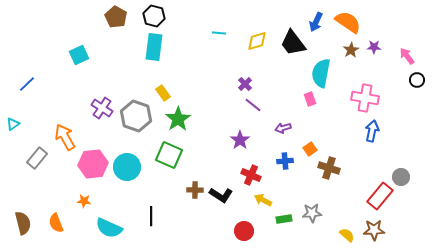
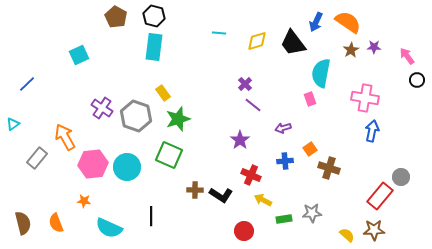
green star at (178, 119): rotated 15 degrees clockwise
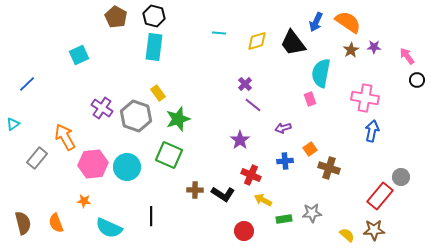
yellow rectangle at (163, 93): moved 5 px left
black L-shape at (221, 195): moved 2 px right, 1 px up
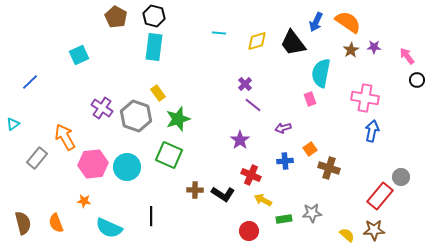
blue line at (27, 84): moved 3 px right, 2 px up
red circle at (244, 231): moved 5 px right
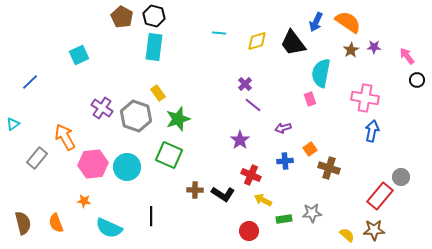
brown pentagon at (116, 17): moved 6 px right
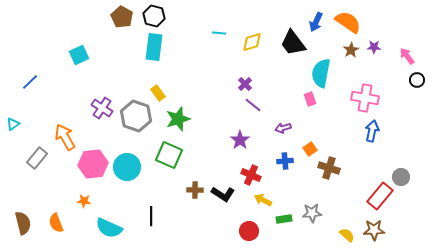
yellow diamond at (257, 41): moved 5 px left, 1 px down
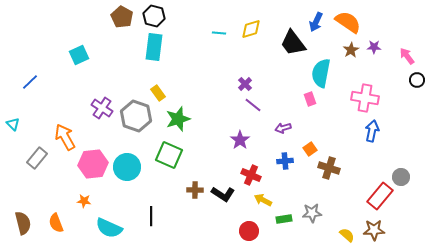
yellow diamond at (252, 42): moved 1 px left, 13 px up
cyan triangle at (13, 124): rotated 40 degrees counterclockwise
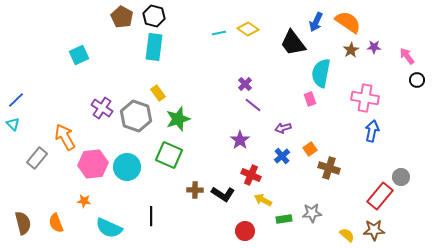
yellow diamond at (251, 29): moved 3 px left; rotated 50 degrees clockwise
cyan line at (219, 33): rotated 16 degrees counterclockwise
blue line at (30, 82): moved 14 px left, 18 px down
blue cross at (285, 161): moved 3 px left, 5 px up; rotated 35 degrees counterclockwise
red circle at (249, 231): moved 4 px left
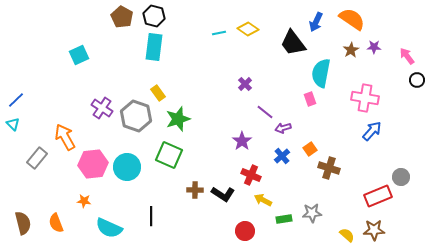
orange semicircle at (348, 22): moved 4 px right, 3 px up
purple line at (253, 105): moved 12 px right, 7 px down
blue arrow at (372, 131): rotated 30 degrees clockwise
purple star at (240, 140): moved 2 px right, 1 px down
red rectangle at (380, 196): moved 2 px left; rotated 28 degrees clockwise
